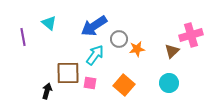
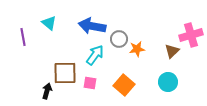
blue arrow: moved 2 px left; rotated 44 degrees clockwise
brown square: moved 3 px left
cyan circle: moved 1 px left, 1 px up
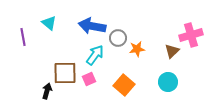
gray circle: moved 1 px left, 1 px up
pink square: moved 1 px left, 4 px up; rotated 32 degrees counterclockwise
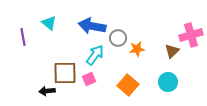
orange square: moved 4 px right
black arrow: rotated 112 degrees counterclockwise
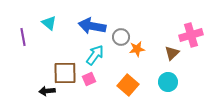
gray circle: moved 3 px right, 1 px up
brown triangle: moved 2 px down
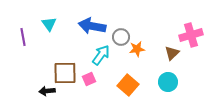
cyan triangle: moved 1 px down; rotated 14 degrees clockwise
cyan arrow: moved 6 px right
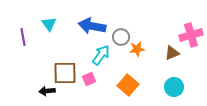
brown triangle: rotated 21 degrees clockwise
cyan circle: moved 6 px right, 5 px down
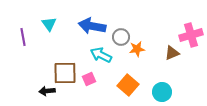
cyan arrow: rotated 100 degrees counterclockwise
cyan circle: moved 12 px left, 5 px down
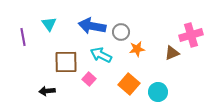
gray circle: moved 5 px up
brown square: moved 1 px right, 11 px up
pink square: rotated 24 degrees counterclockwise
orange square: moved 1 px right, 1 px up
cyan circle: moved 4 px left
